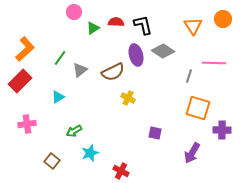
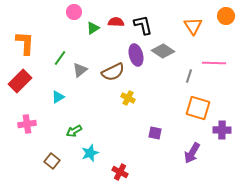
orange circle: moved 3 px right, 3 px up
orange L-shape: moved 6 px up; rotated 45 degrees counterclockwise
red cross: moved 1 px left, 1 px down
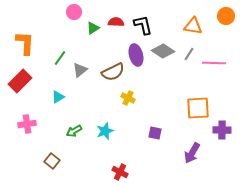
orange triangle: rotated 48 degrees counterclockwise
gray line: moved 22 px up; rotated 16 degrees clockwise
orange square: rotated 20 degrees counterclockwise
cyan star: moved 15 px right, 22 px up
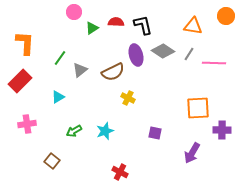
green triangle: moved 1 px left
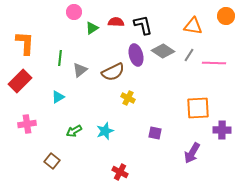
gray line: moved 1 px down
green line: rotated 28 degrees counterclockwise
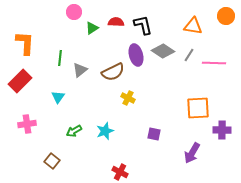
cyan triangle: rotated 24 degrees counterclockwise
purple square: moved 1 px left, 1 px down
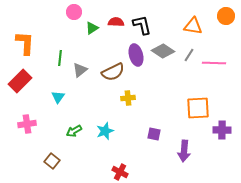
black L-shape: moved 1 px left
yellow cross: rotated 32 degrees counterclockwise
purple arrow: moved 8 px left, 2 px up; rotated 25 degrees counterclockwise
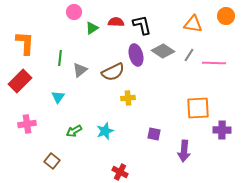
orange triangle: moved 2 px up
